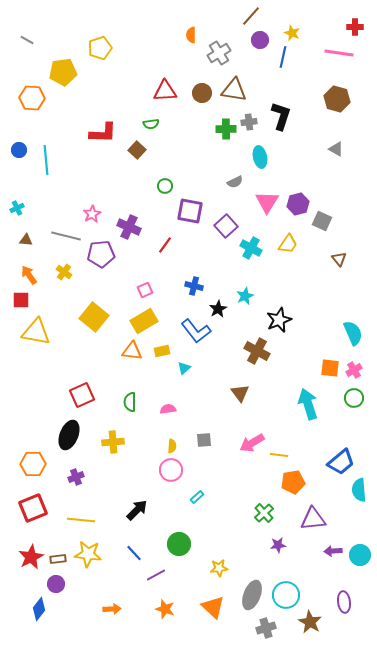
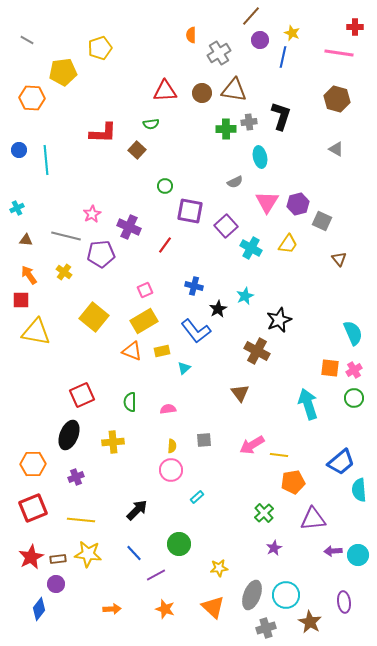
orange triangle at (132, 351): rotated 15 degrees clockwise
pink arrow at (252, 443): moved 2 px down
purple star at (278, 545): moved 4 px left, 3 px down; rotated 21 degrees counterclockwise
cyan circle at (360, 555): moved 2 px left
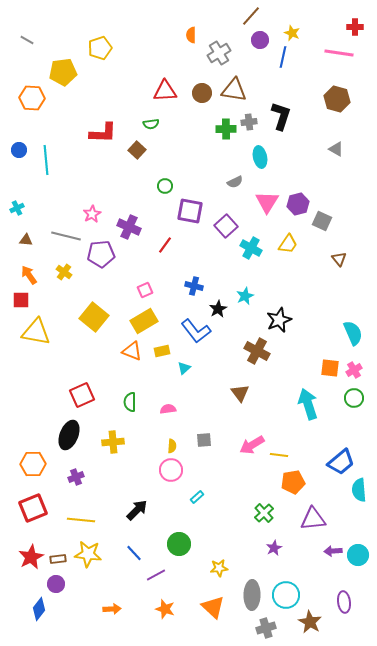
gray ellipse at (252, 595): rotated 20 degrees counterclockwise
